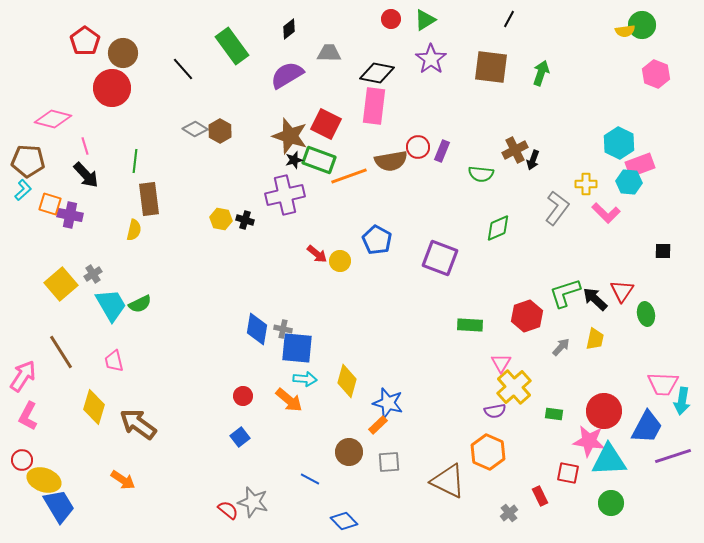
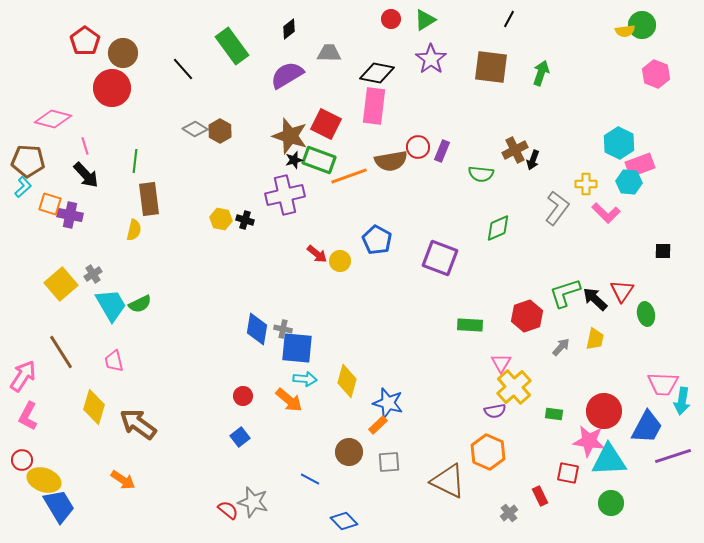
cyan L-shape at (23, 190): moved 3 px up
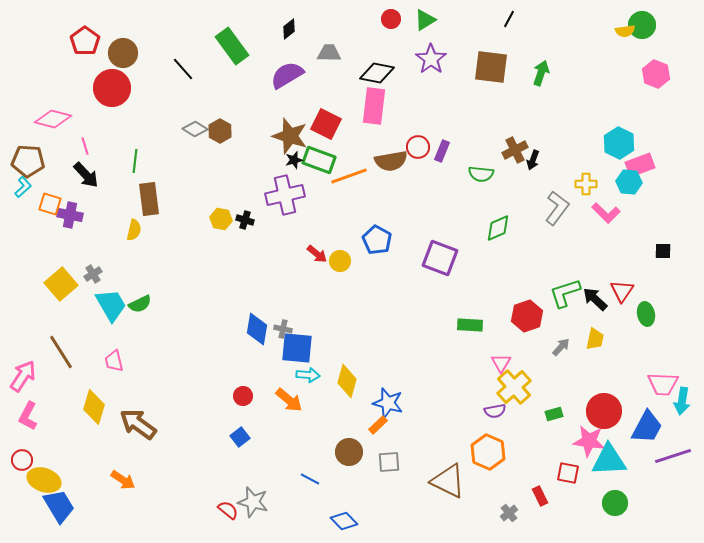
cyan arrow at (305, 379): moved 3 px right, 4 px up
green rectangle at (554, 414): rotated 24 degrees counterclockwise
green circle at (611, 503): moved 4 px right
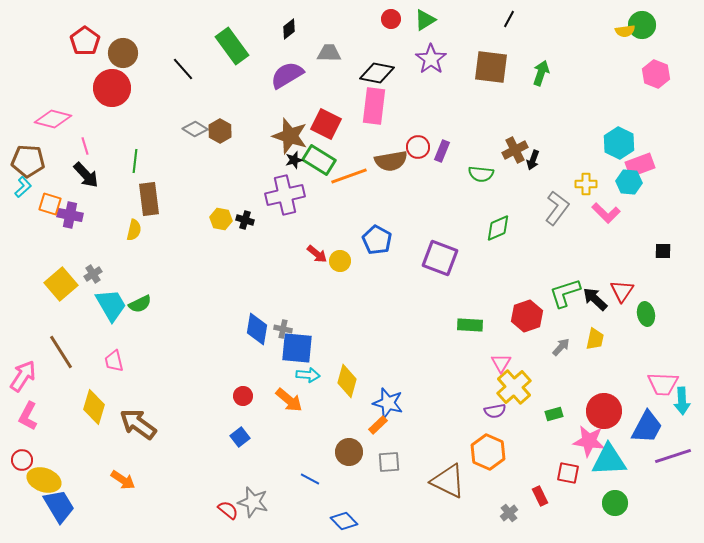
green rectangle at (319, 160): rotated 12 degrees clockwise
cyan arrow at (682, 401): rotated 12 degrees counterclockwise
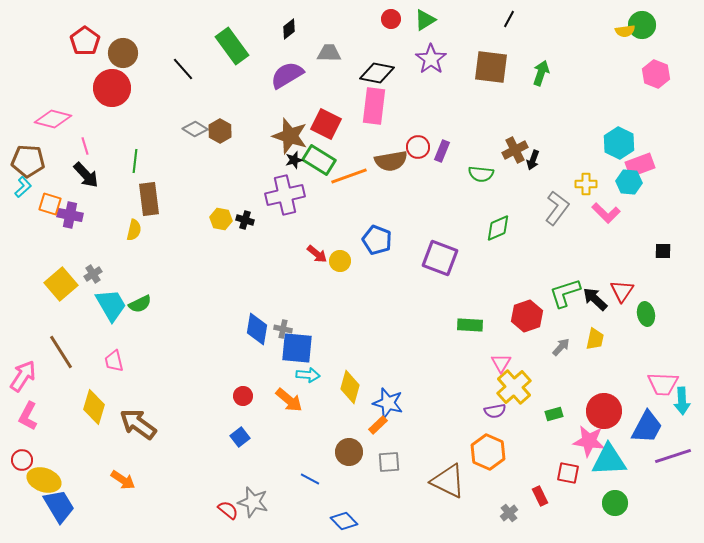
blue pentagon at (377, 240): rotated 8 degrees counterclockwise
yellow diamond at (347, 381): moved 3 px right, 6 px down
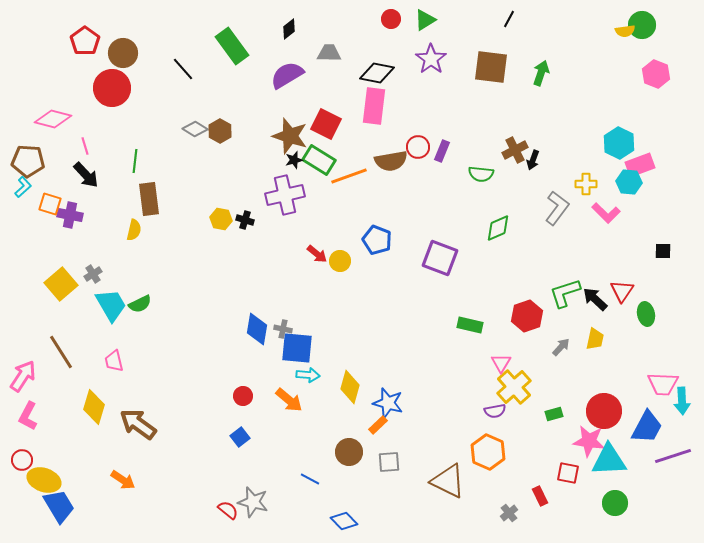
green rectangle at (470, 325): rotated 10 degrees clockwise
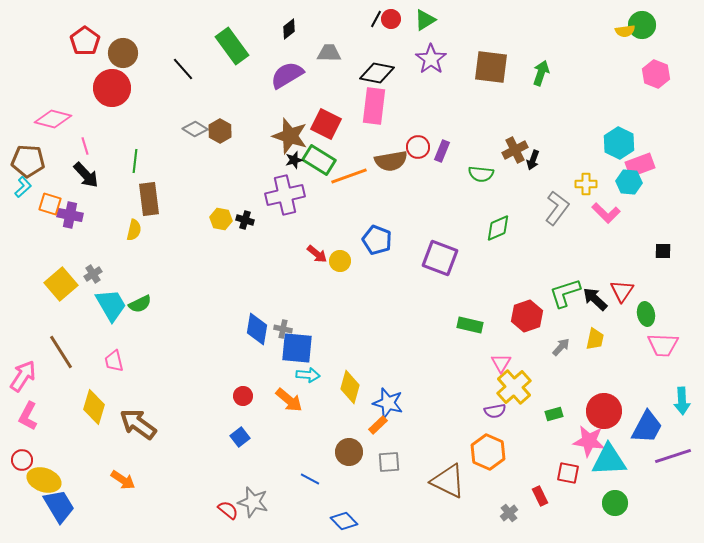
black line at (509, 19): moved 133 px left
pink trapezoid at (663, 384): moved 39 px up
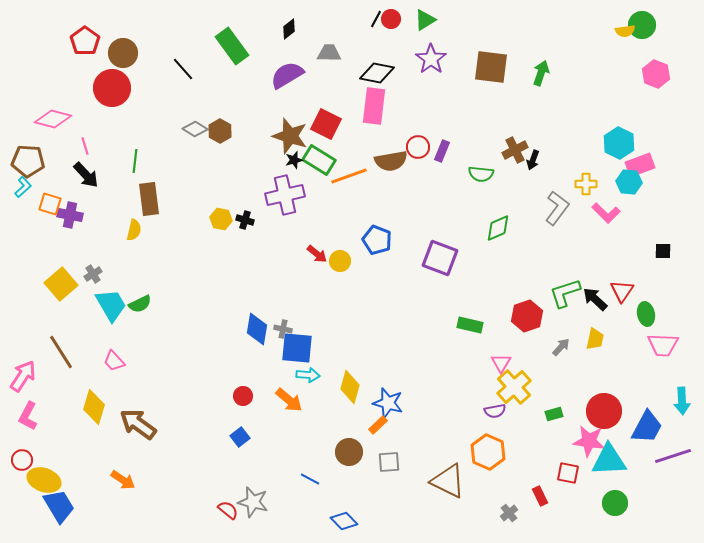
pink trapezoid at (114, 361): rotated 30 degrees counterclockwise
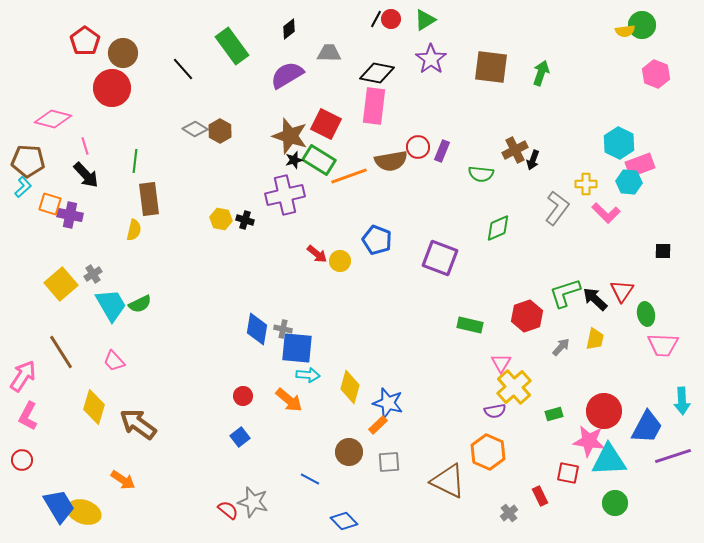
yellow ellipse at (44, 480): moved 40 px right, 32 px down
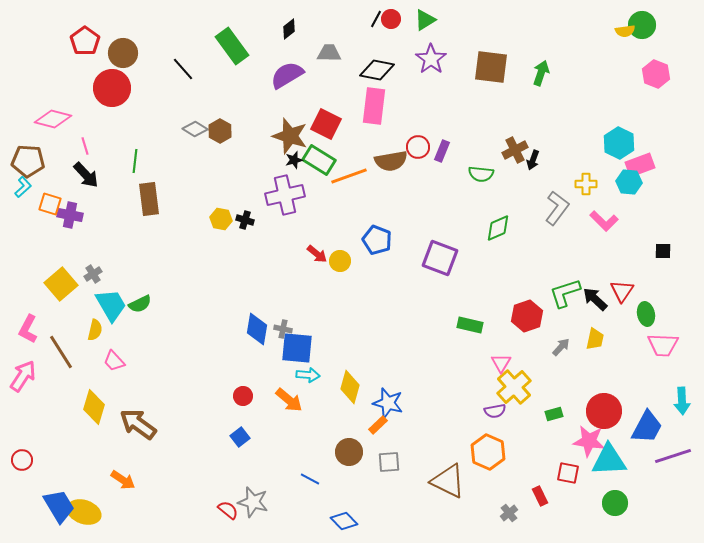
black diamond at (377, 73): moved 3 px up
pink L-shape at (606, 213): moved 2 px left, 8 px down
yellow semicircle at (134, 230): moved 39 px left, 100 px down
pink L-shape at (28, 416): moved 87 px up
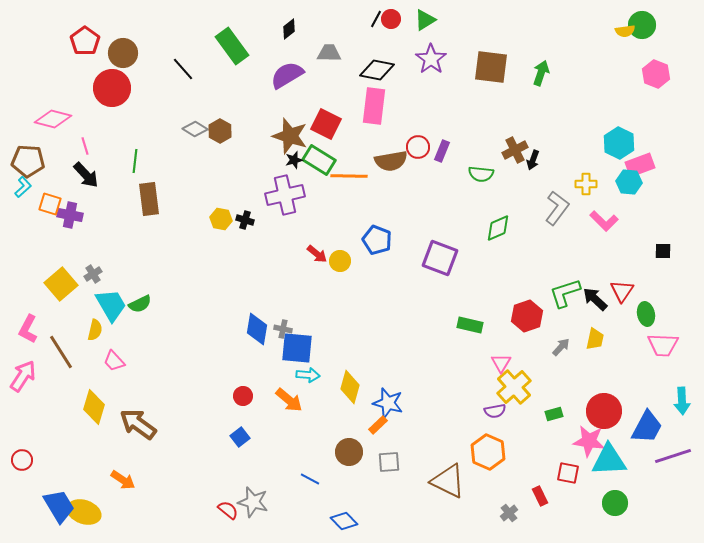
orange line at (349, 176): rotated 21 degrees clockwise
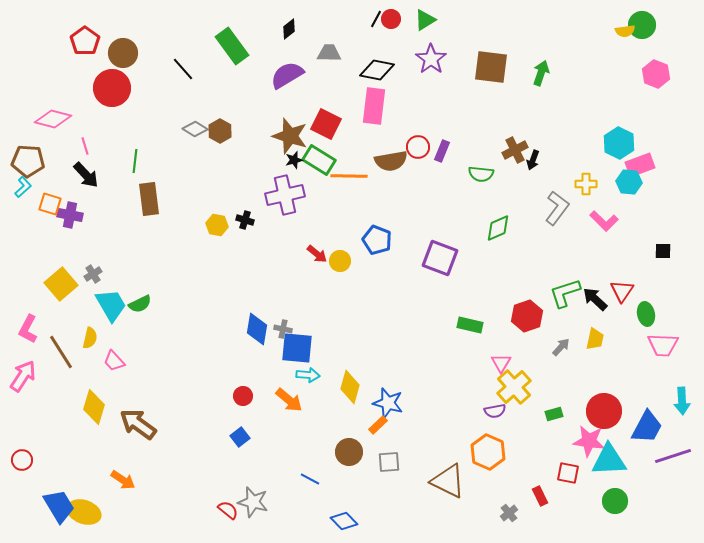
yellow hexagon at (221, 219): moved 4 px left, 6 px down
yellow semicircle at (95, 330): moved 5 px left, 8 px down
green circle at (615, 503): moved 2 px up
